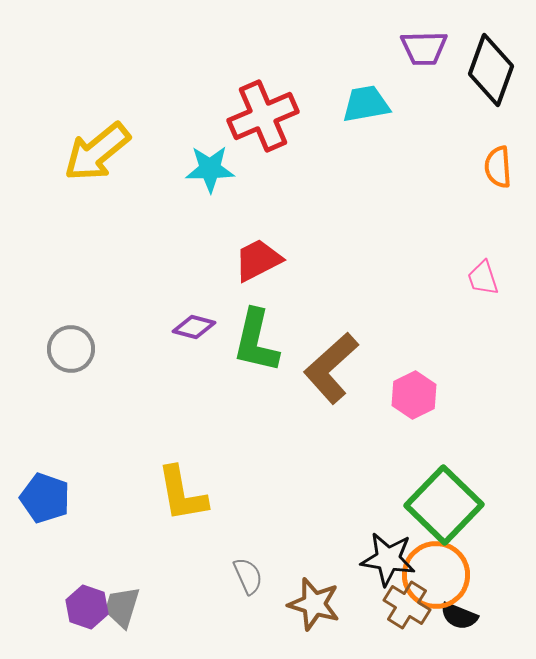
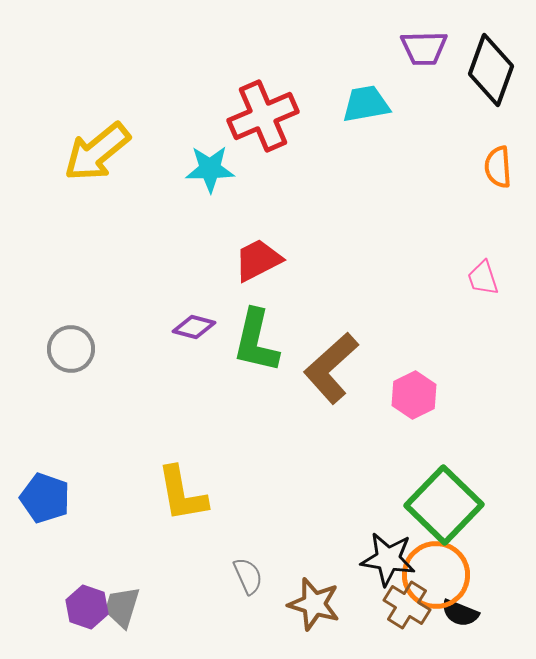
black semicircle: moved 1 px right, 3 px up
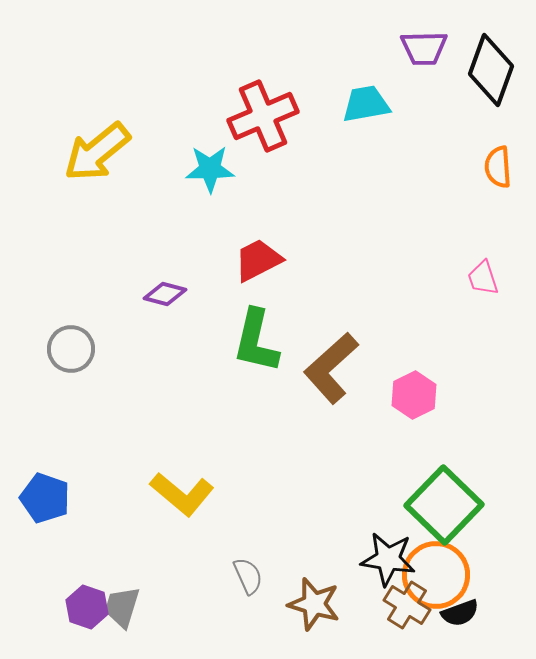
purple diamond: moved 29 px left, 33 px up
yellow L-shape: rotated 40 degrees counterclockwise
black semicircle: rotated 42 degrees counterclockwise
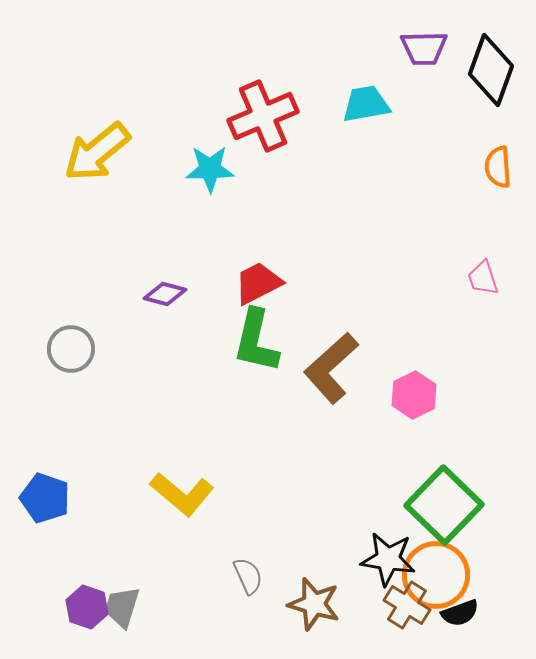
red trapezoid: moved 23 px down
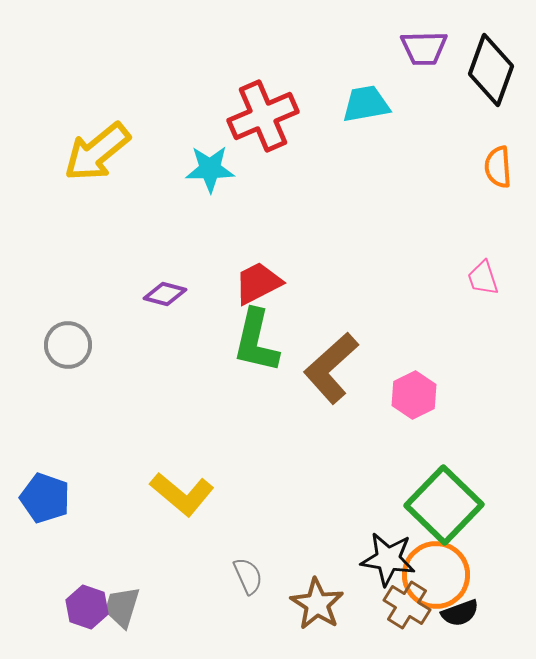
gray circle: moved 3 px left, 4 px up
brown star: moved 3 px right; rotated 16 degrees clockwise
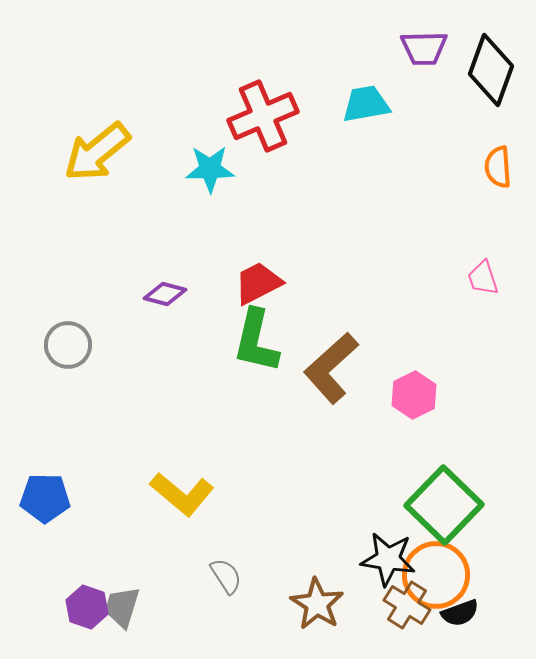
blue pentagon: rotated 18 degrees counterclockwise
gray semicircle: moved 22 px left; rotated 9 degrees counterclockwise
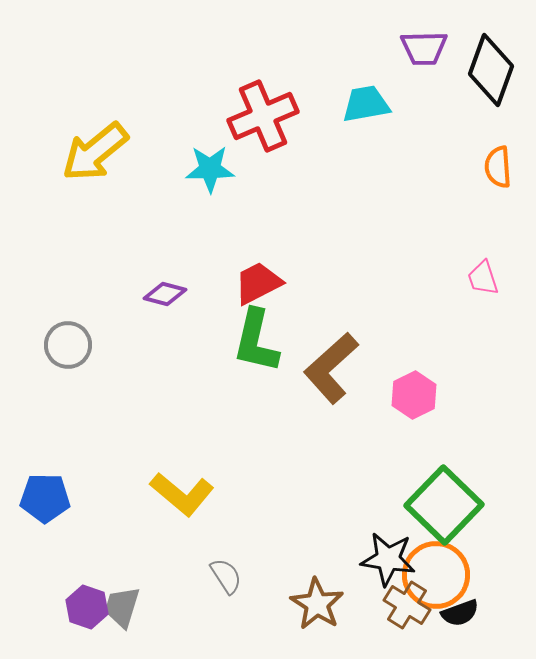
yellow arrow: moved 2 px left
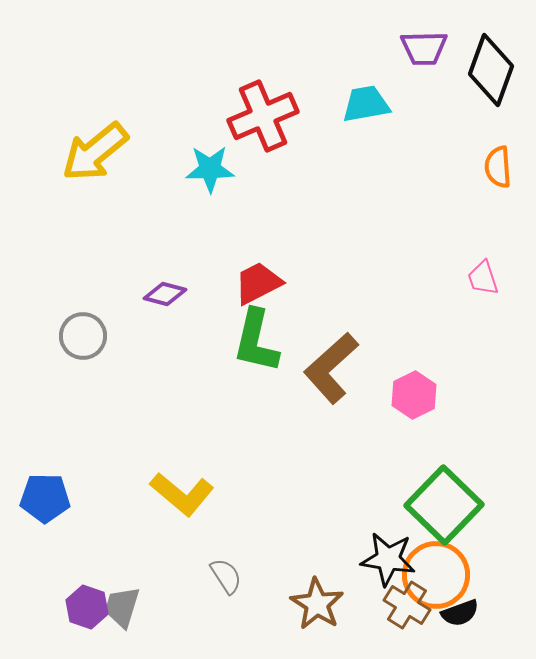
gray circle: moved 15 px right, 9 px up
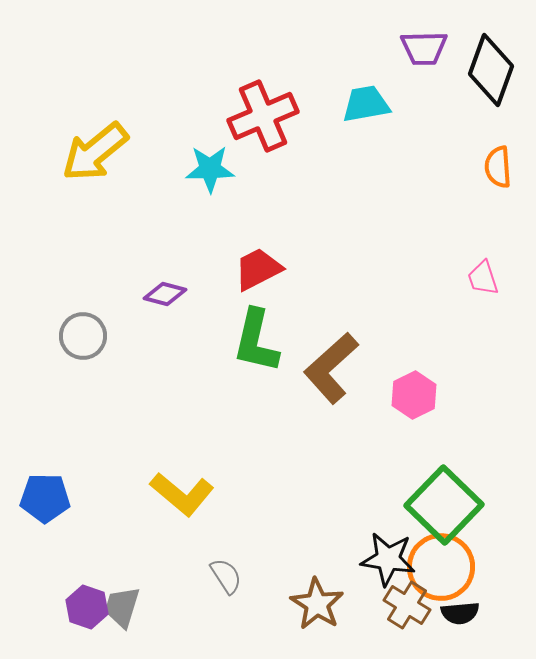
red trapezoid: moved 14 px up
orange circle: moved 5 px right, 8 px up
black semicircle: rotated 15 degrees clockwise
